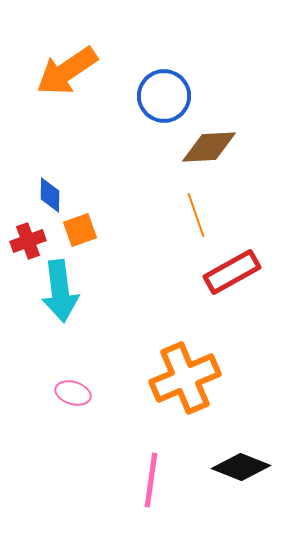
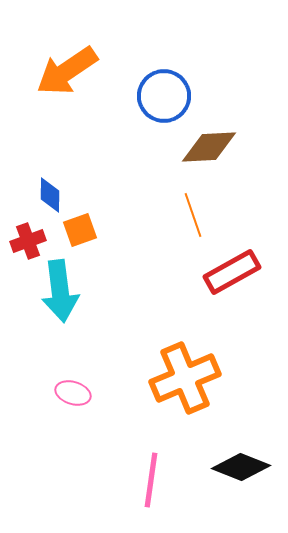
orange line: moved 3 px left
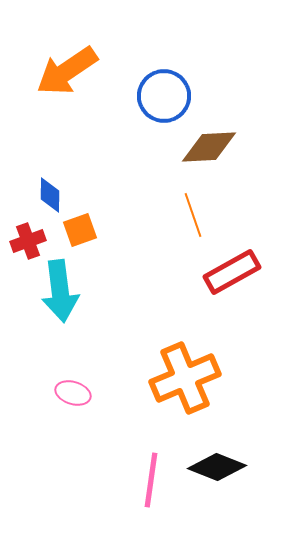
black diamond: moved 24 px left
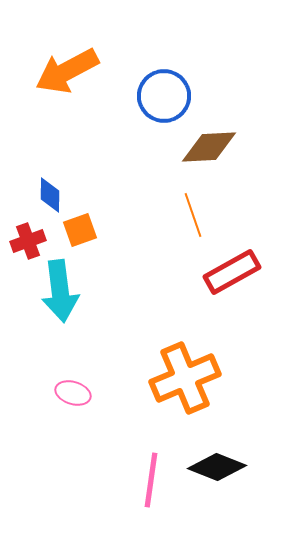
orange arrow: rotated 6 degrees clockwise
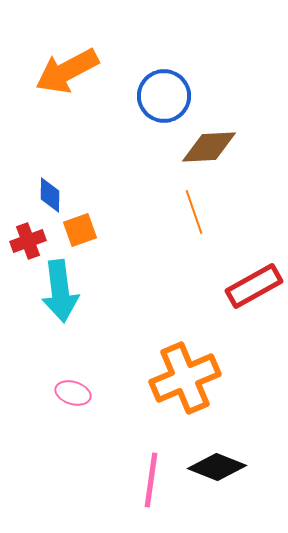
orange line: moved 1 px right, 3 px up
red rectangle: moved 22 px right, 14 px down
